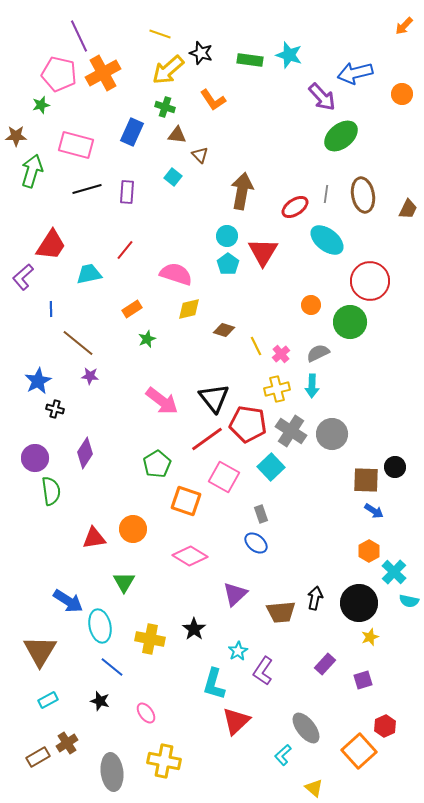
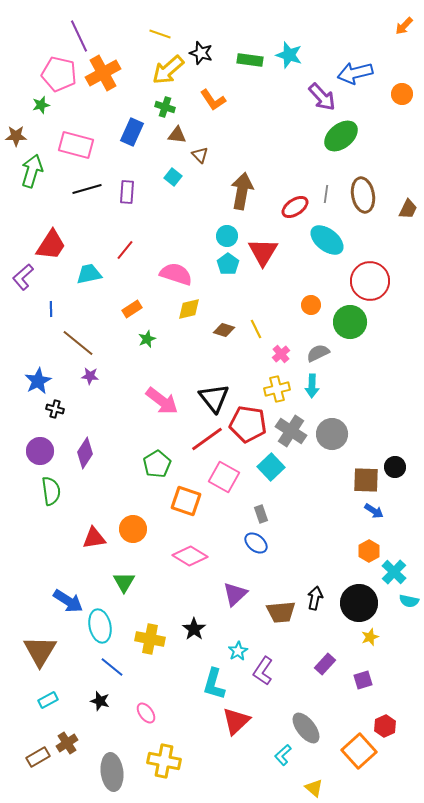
yellow line at (256, 346): moved 17 px up
purple circle at (35, 458): moved 5 px right, 7 px up
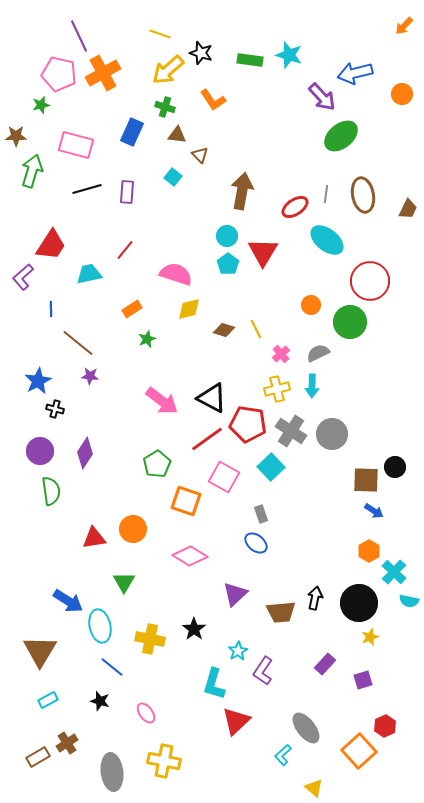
black triangle at (214, 398): moved 2 px left; rotated 24 degrees counterclockwise
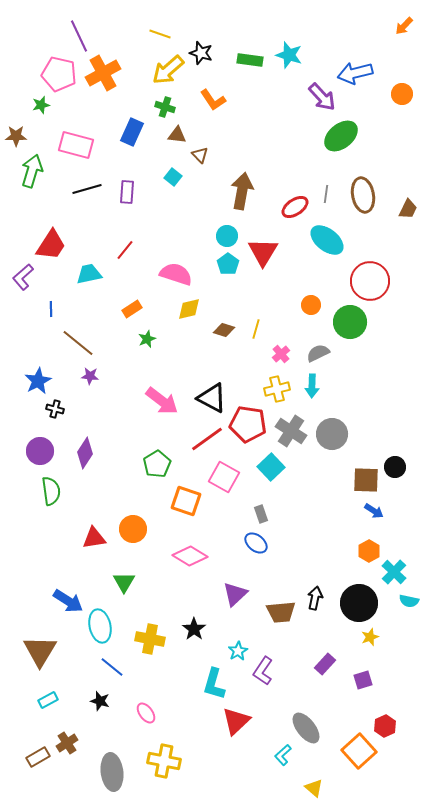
yellow line at (256, 329): rotated 42 degrees clockwise
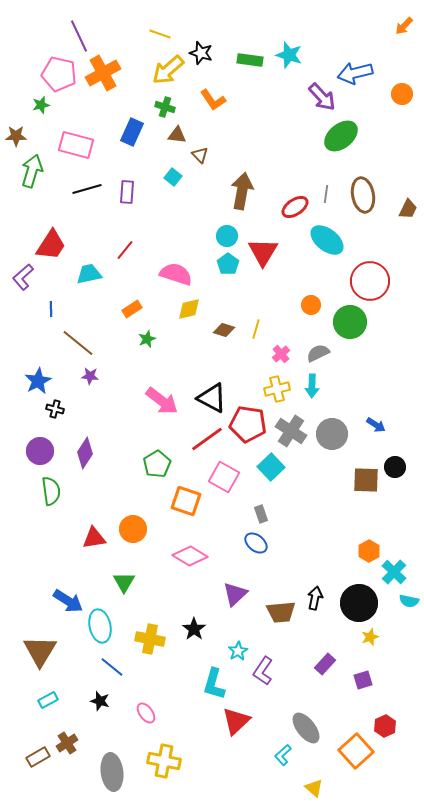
blue arrow at (374, 511): moved 2 px right, 86 px up
orange square at (359, 751): moved 3 px left
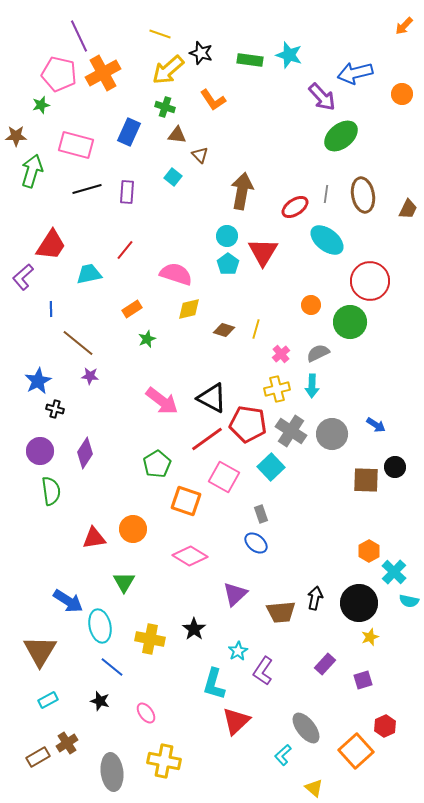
blue rectangle at (132, 132): moved 3 px left
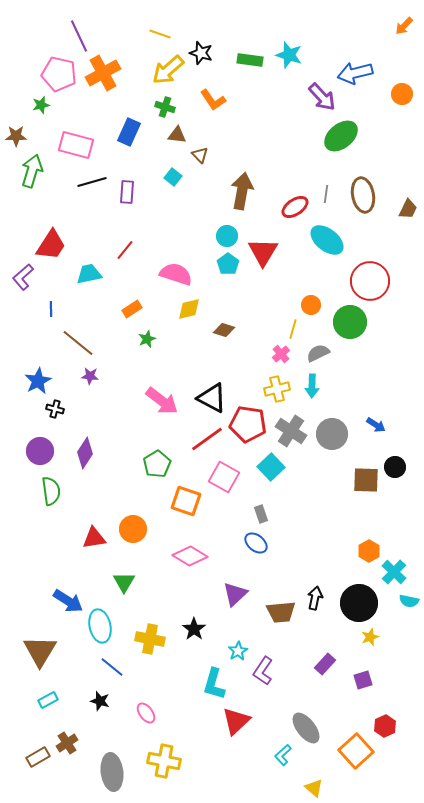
black line at (87, 189): moved 5 px right, 7 px up
yellow line at (256, 329): moved 37 px right
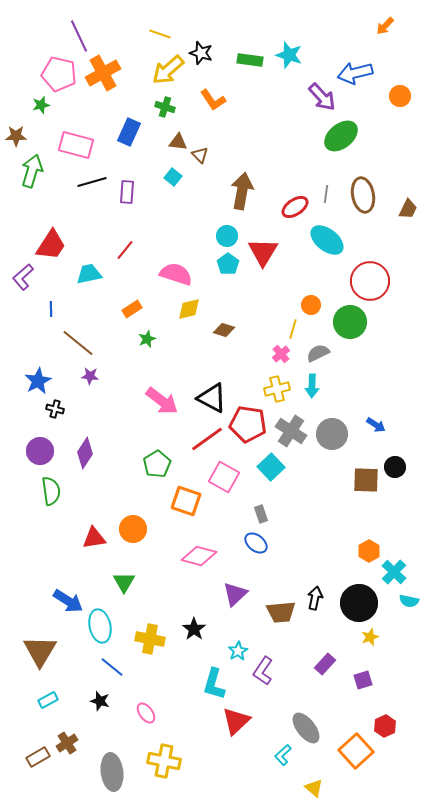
orange arrow at (404, 26): moved 19 px left
orange circle at (402, 94): moved 2 px left, 2 px down
brown triangle at (177, 135): moved 1 px right, 7 px down
pink diamond at (190, 556): moved 9 px right; rotated 16 degrees counterclockwise
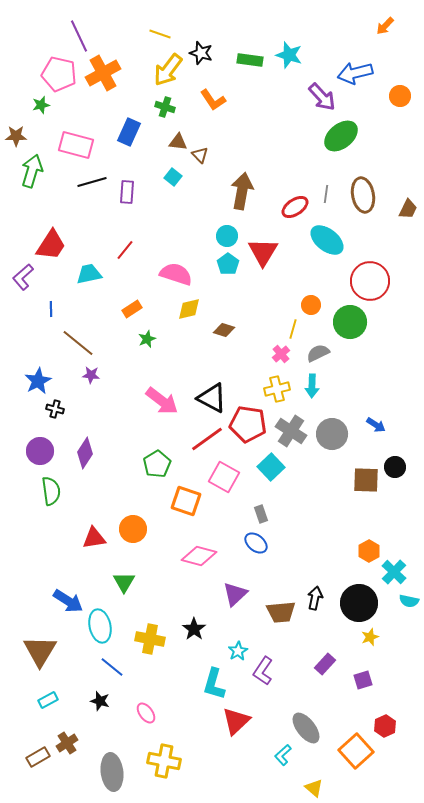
yellow arrow at (168, 70): rotated 12 degrees counterclockwise
purple star at (90, 376): moved 1 px right, 1 px up
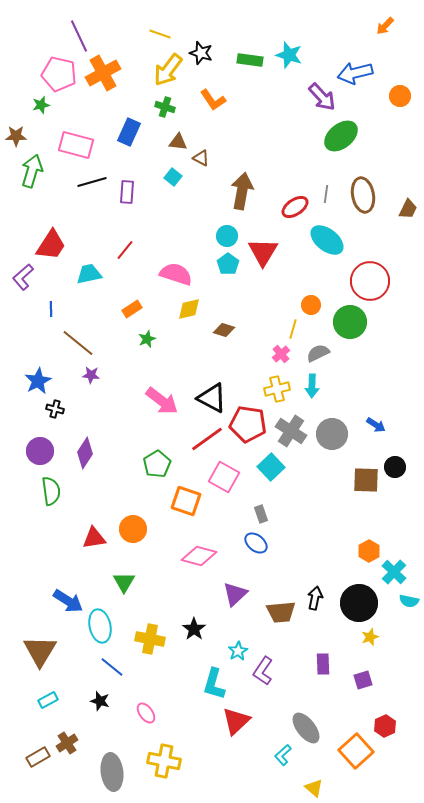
brown triangle at (200, 155): moved 1 px right, 3 px down; rotated 18 degrees counterclockwise
purple rectangle at (325, 664): moved 2 px left; rotated 45 degrees counterclockwise
